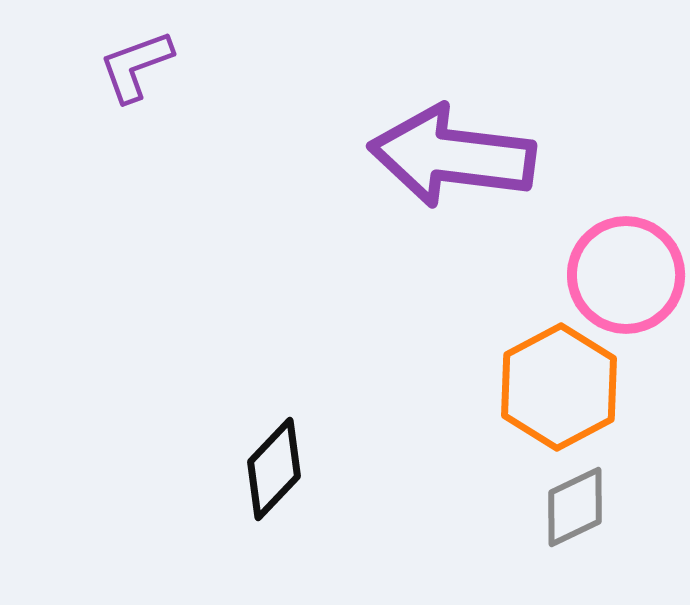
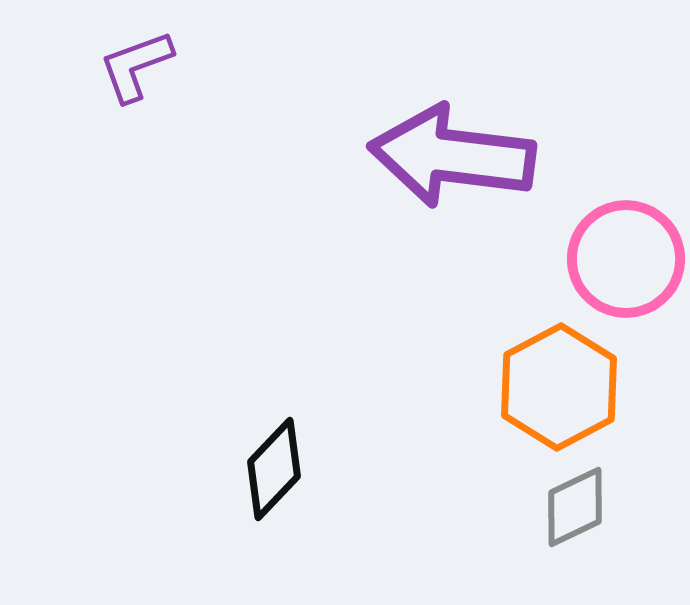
pink circle: moved 16 px up
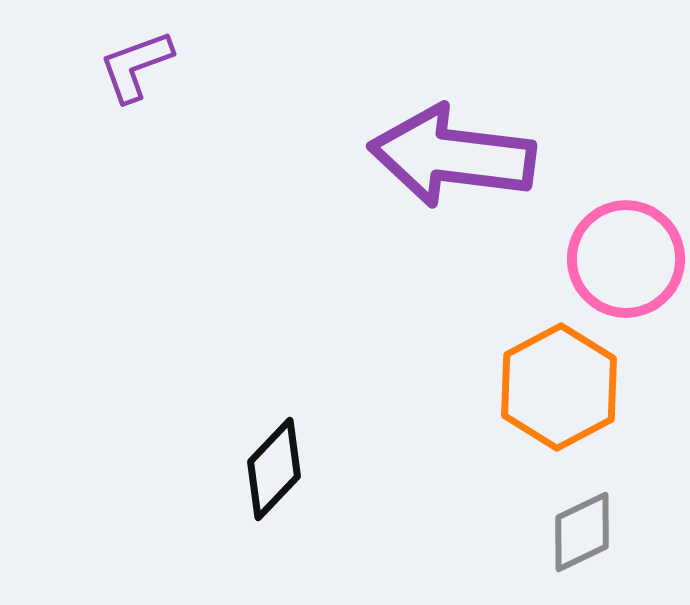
gray diamond: moved 7 px right, 25 px down
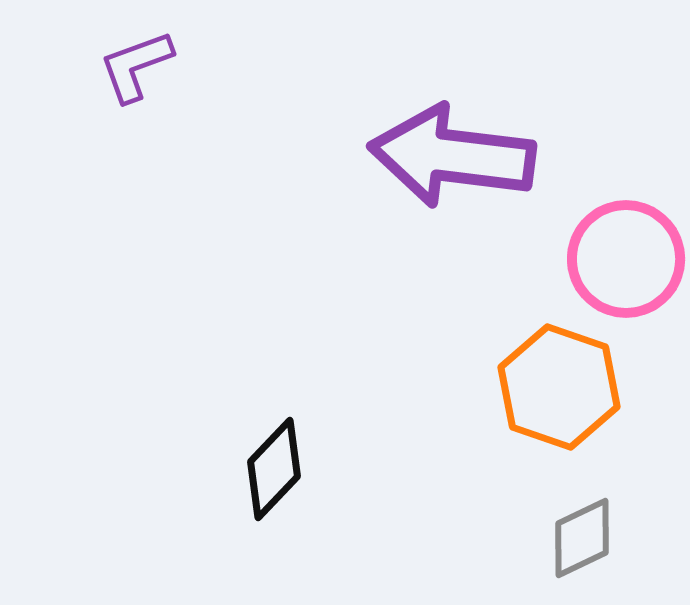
orange hexagon: rotated 13 degrees counterclockwise
gray diamond: moved 6 px down
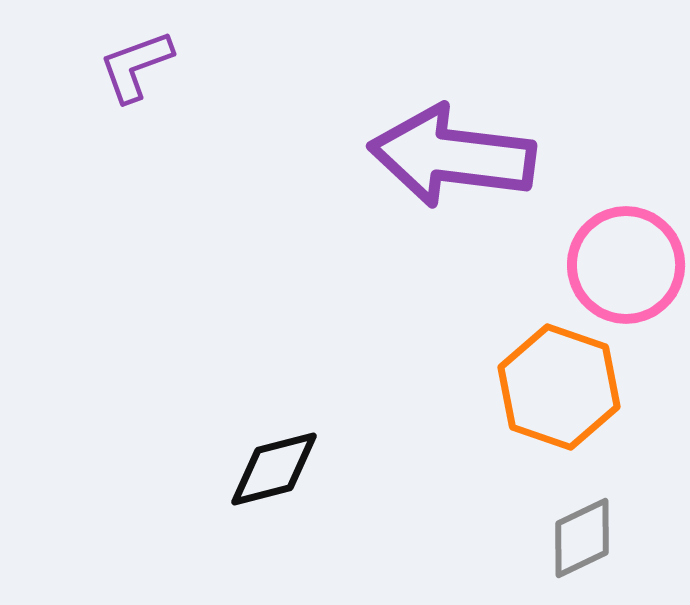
pink circle: moved 6 px down
black diamond: rotated 32 degrees clockwise
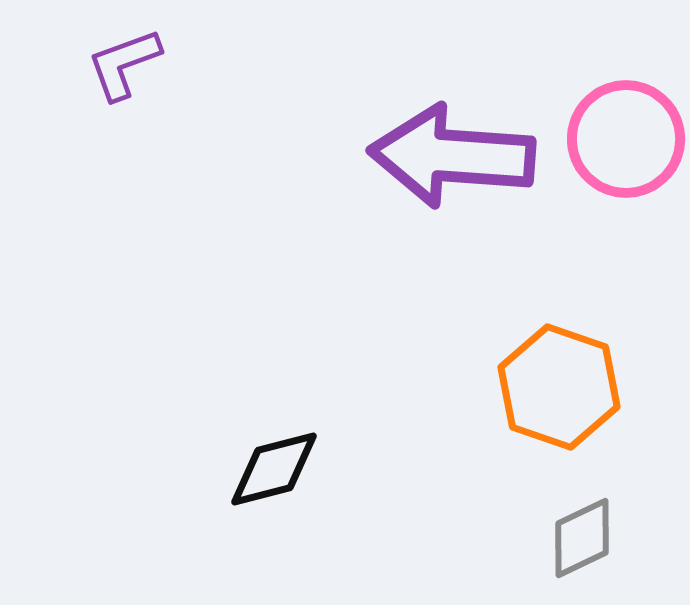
purple L-shape: moved 12 px left, 2 px up
purple arrow: rotated 3 degrees counterclockwise
pink circle: moved 126 px up
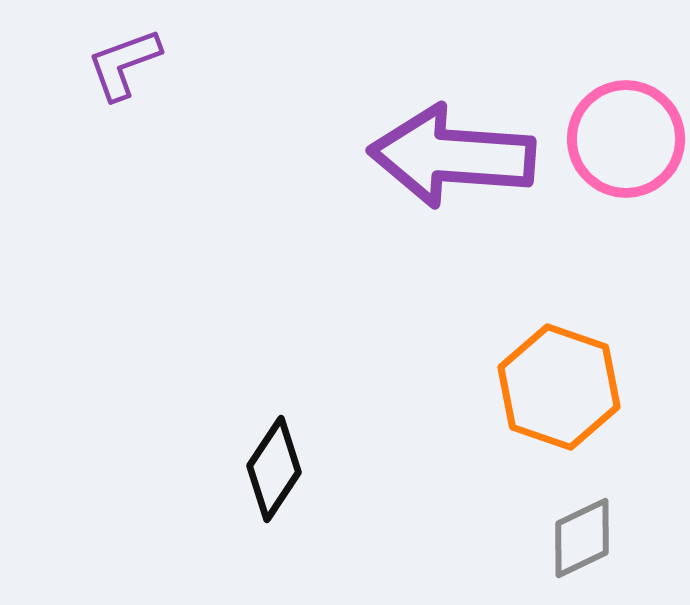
black diamond: rotated 42 degrees counterclockwise
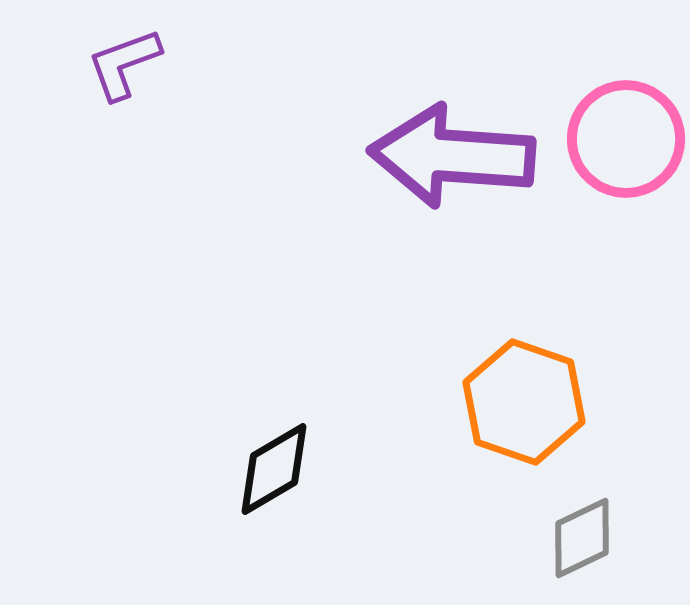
orange hexagon: moved 35 px left, 15 px down
black diamond: rotated 26 degrees clockwise
